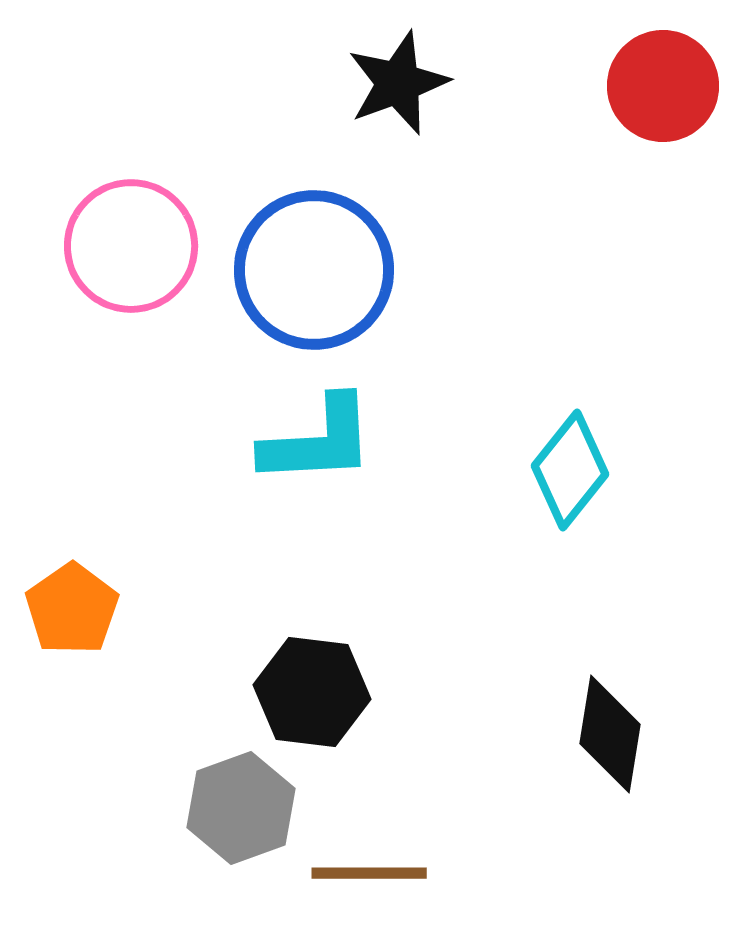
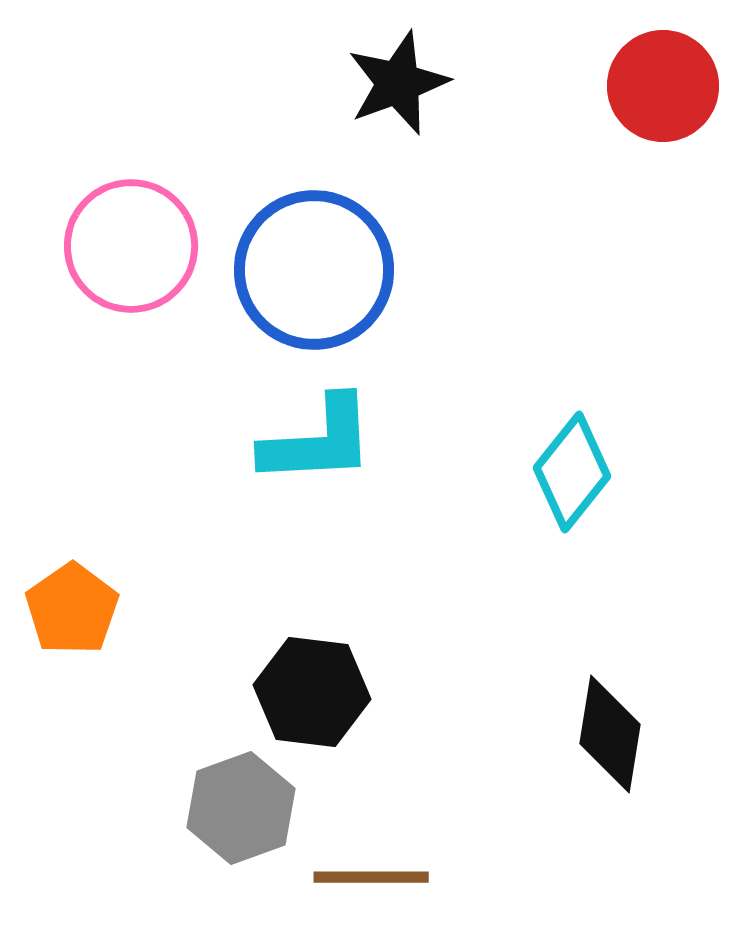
cyan diamond: moved 2 px right, 2 px down
brown line: moved 2 px right, 4 px down
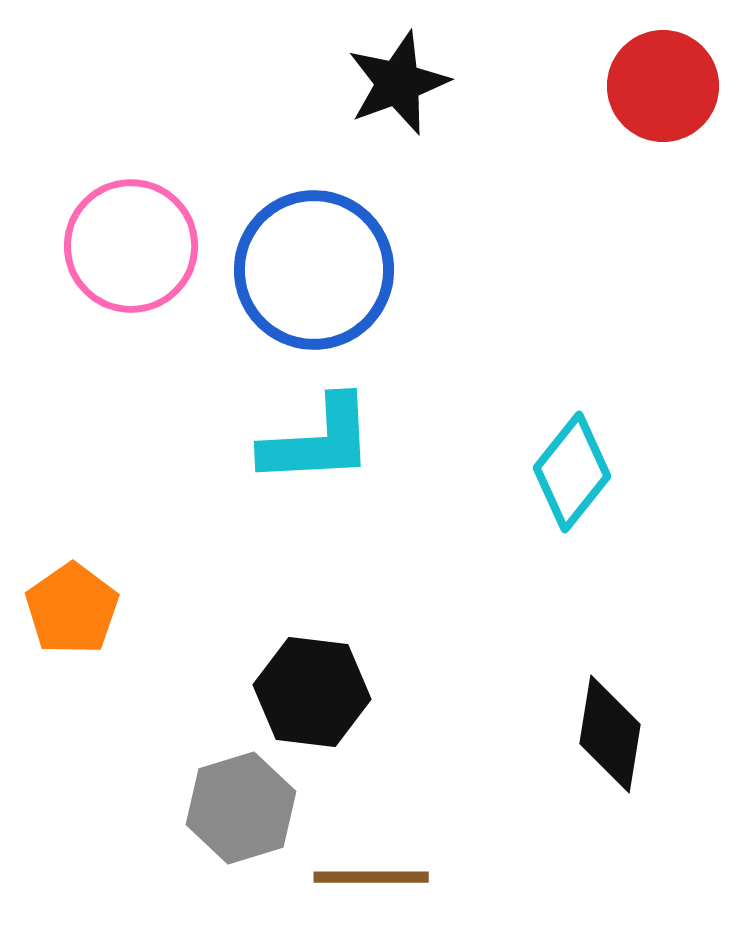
gray hexagon: rotated 3 degrees clockwise
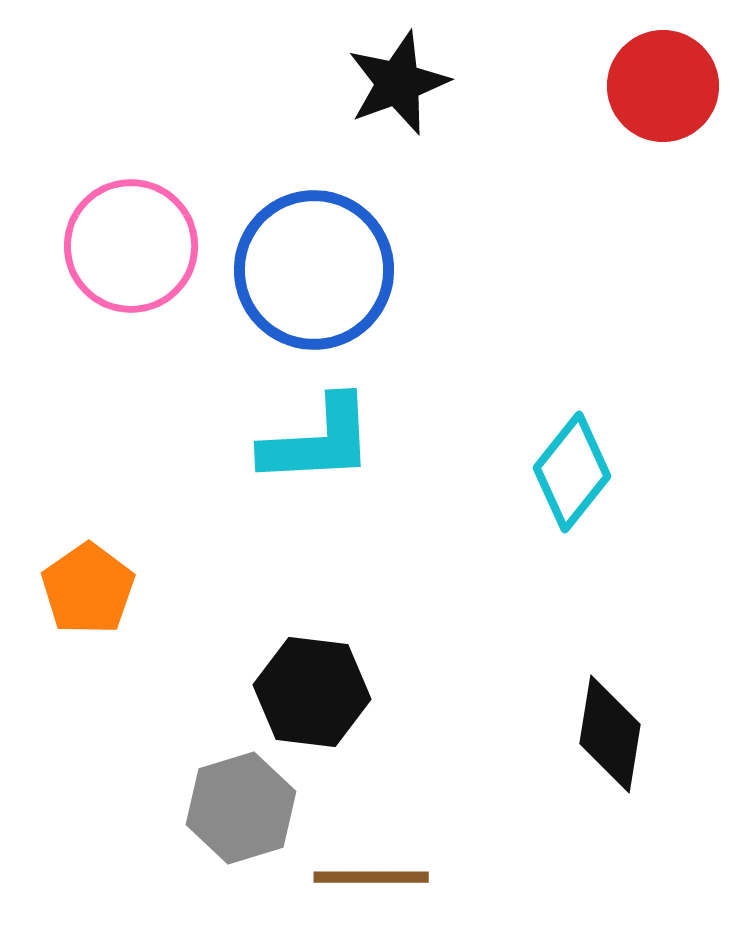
orange pentagon: moved 16 px right, 20 px up
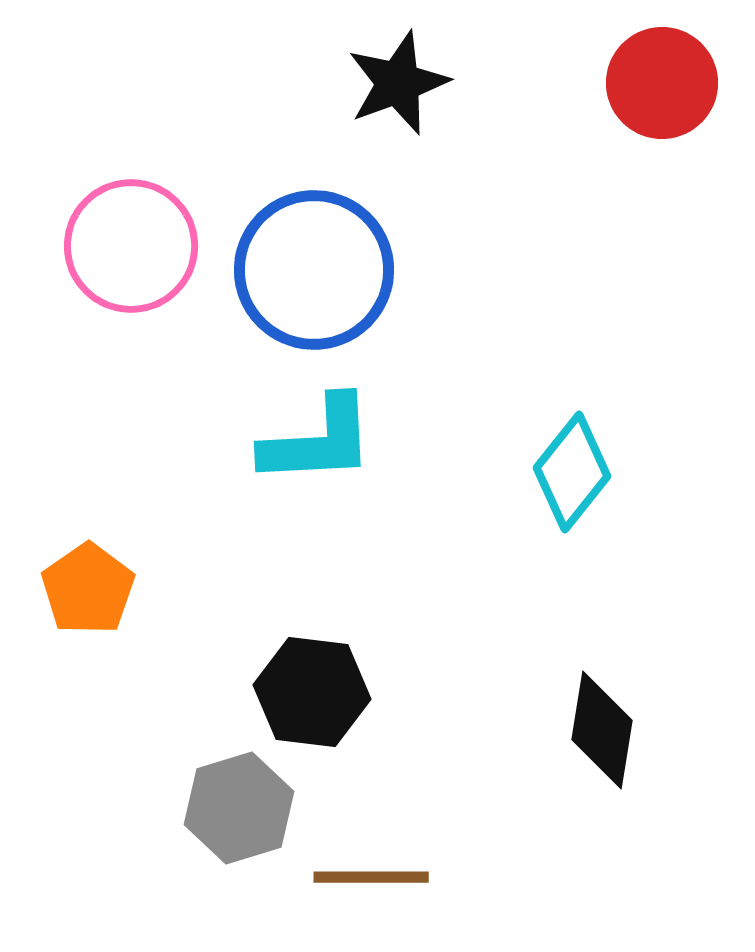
red circle: moved 1 px left, 3 px up
black diamond: moved 8 px left, 4 px up
gray hexagon: moved 2 px left
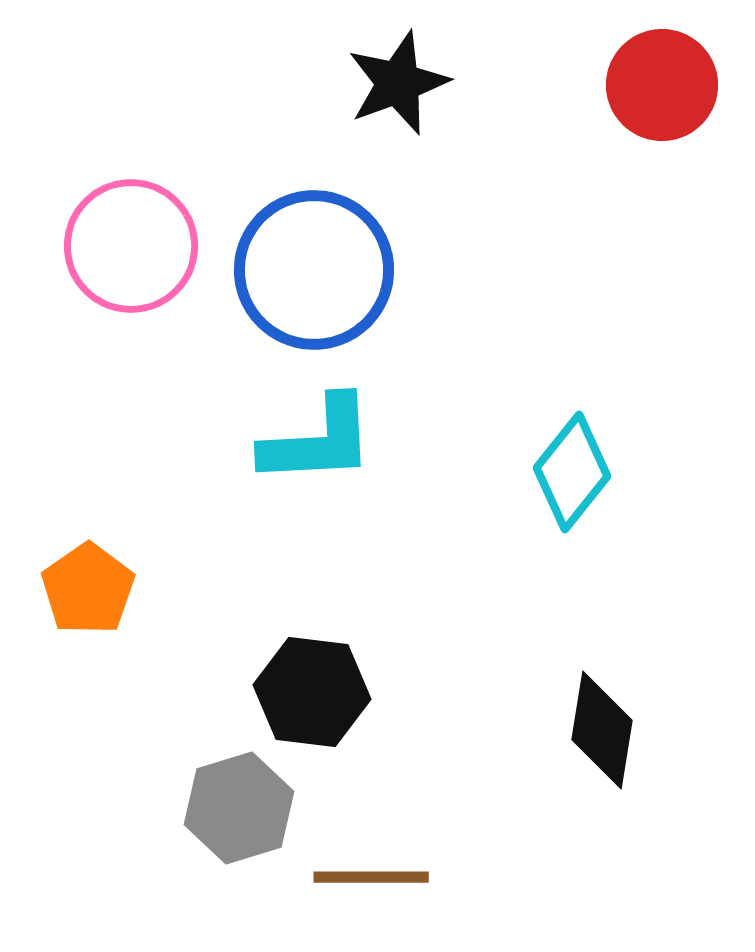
red circle: moved 2 px down
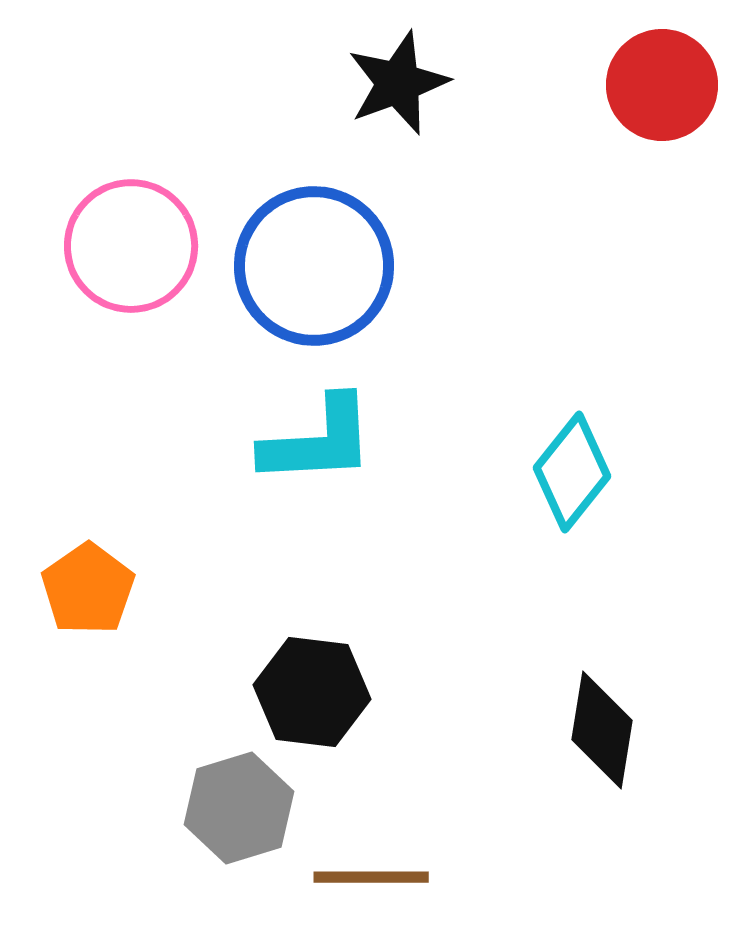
blue circle: moved 4 px up
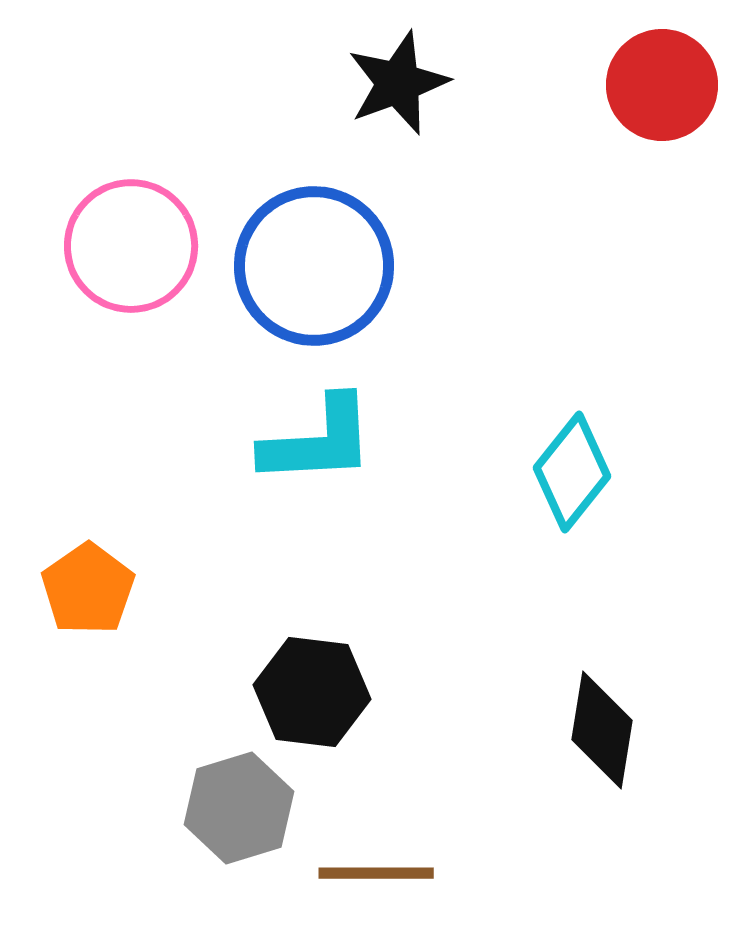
brown line: moved 5 px right, 4 px up
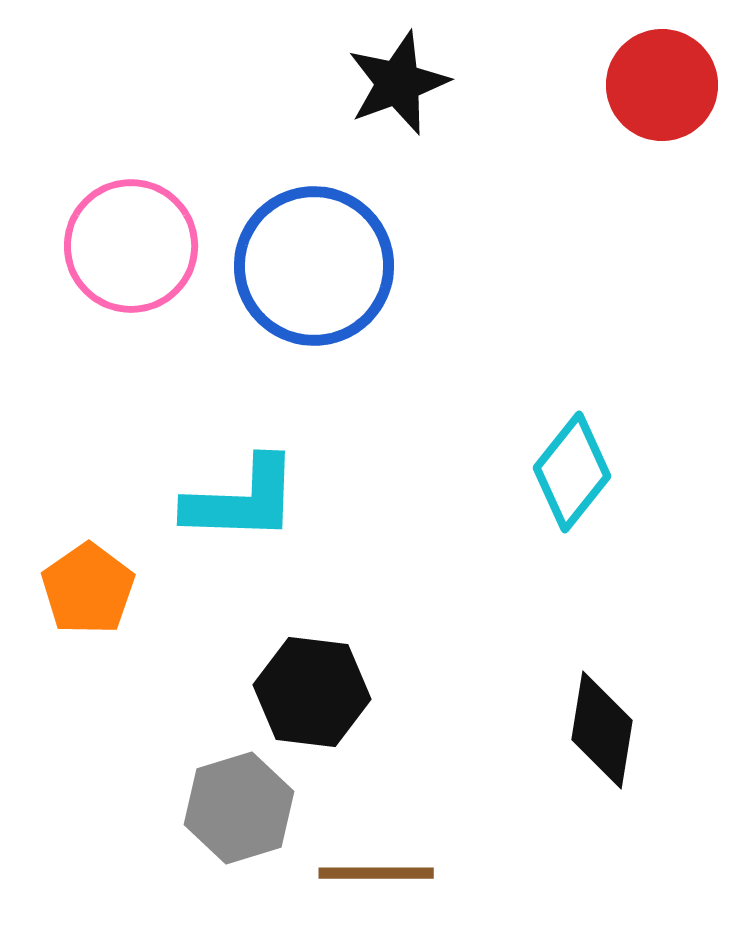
cyan L-shape: moved 76 px left, 59 px down; rotated 5 degrees clockwise
